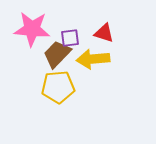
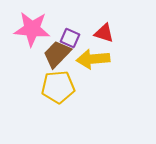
purple square: rotated 30 degrees clockwise
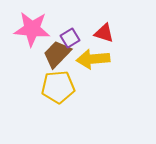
purple square: rotated 36 degrees clockwise
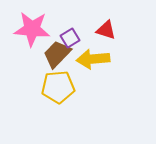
red triangle: moved 2 px right, 3 px up
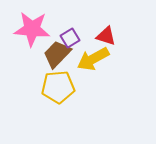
red triangle: moved 6 px down
yellow arrow: rotated 24 degrees counterclockwise
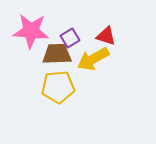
pink star: moved 1 px left, 2 px down
brown trapezoid: rotated 44 degrees clockwise
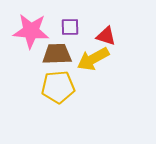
purple square: moved 11 px up; rotated 30 degrees clockwise
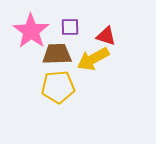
pink star: rotated 30 degrees clockwise
